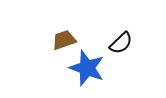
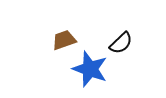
blue star: moved 3 px right, 1 px down
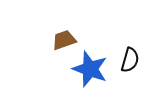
black semicircle: moved 9 px right, 17 px down; rotated 30 degrees counterclockwise
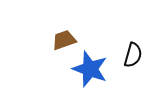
black semicircle: moved 3 px right, 5 px up
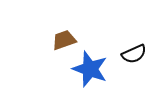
black semicircle: moved 1 px right, 1 px up; rotated 50 degrees clockwise
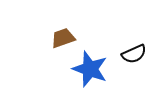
brown trapezoid: moved 1 px left, 2 px up
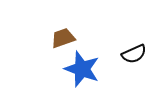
blue star: moved 8 px left
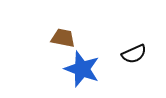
brown trapezoid: rotated 30 degrees clockwise
